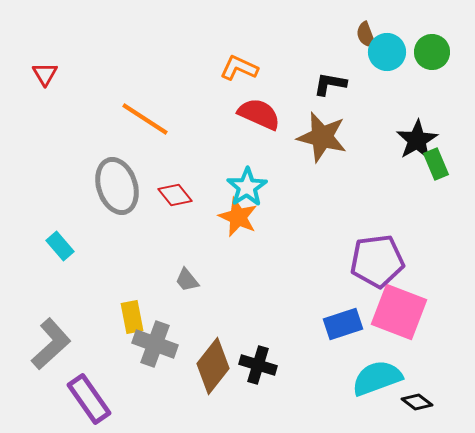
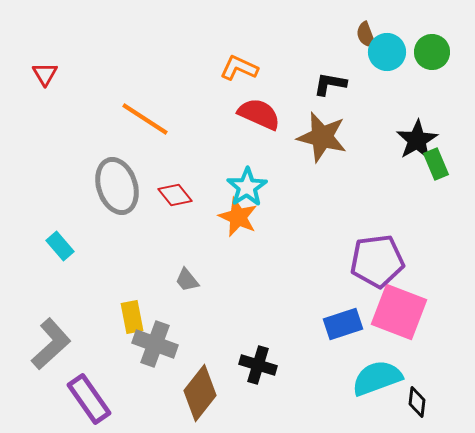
brown diamond: moved 13 px left, 27 px down
black diamond: rotated 60 degrees clockwise
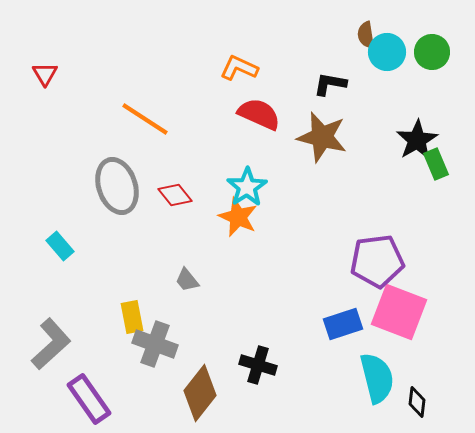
brown semicircle: rotated 12 degrees clockwise
cyan semicircle: rotated 96 degrees clockwise
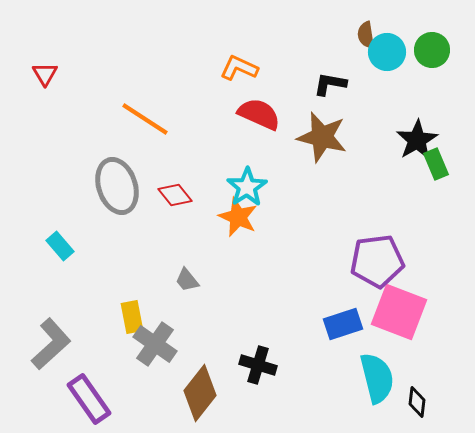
green circle: moved 2 px up
gray cross: rotated 15 degrees clockwise
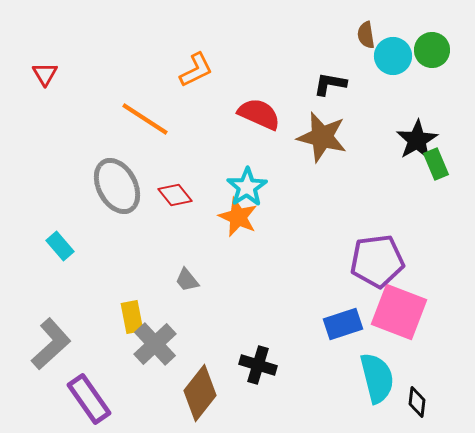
cyan circle: moved 6 px right, 4 px down
orange L-shape: moved 43 px left, 2 px down; rotated 129 degrees clockwise
gray ellipse: rotated 10 degrees counterclockwise
gray cross: rotated 12 degrees clockwise
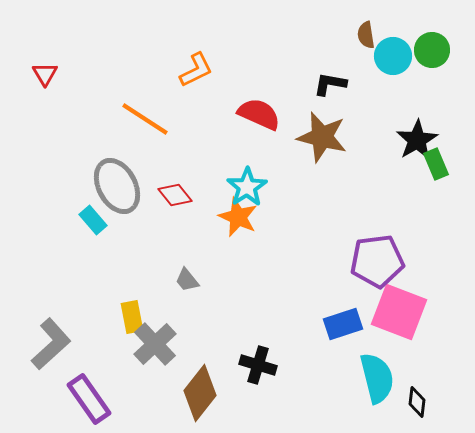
cyan rectangle: moved 33 px right, 26 px up
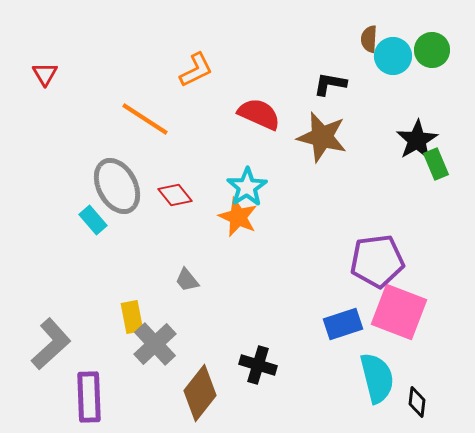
brown semicircle: moved 3 px right, 4 px down; rotated 12 degrees clockwise
purple rectangle: moved 2 px up; rotated 33 degrees clockwise
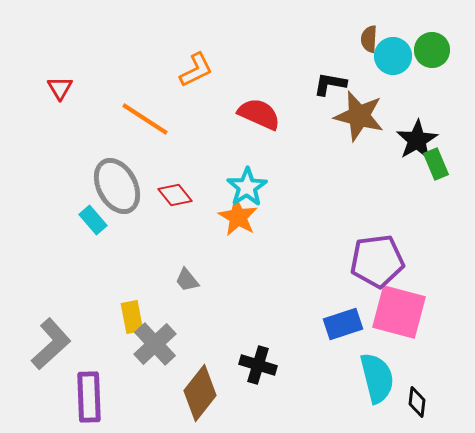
red triangle: moved 15 px right, 14 px down
brown star: moved 37 px right, 21 px up
orange star: rotated 6 degrees clockwise
pink square: rotated 6 degrees counterclockwise
